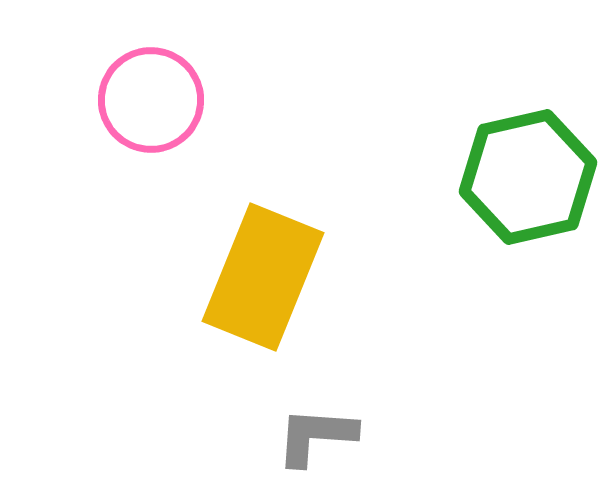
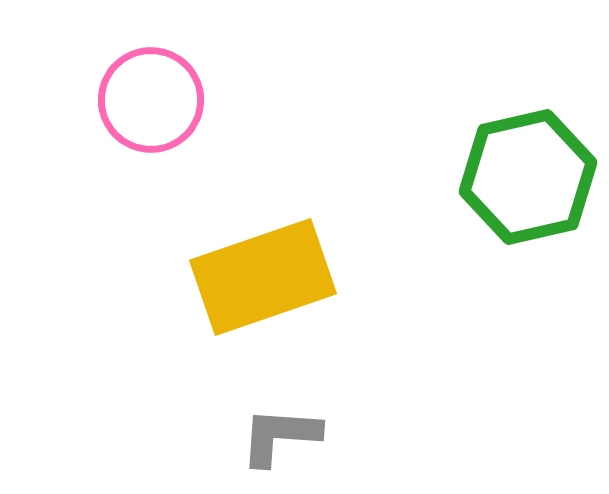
yellow rectangle: rotated 49 degrees clockwise
gray L-shape: moved 36 px left
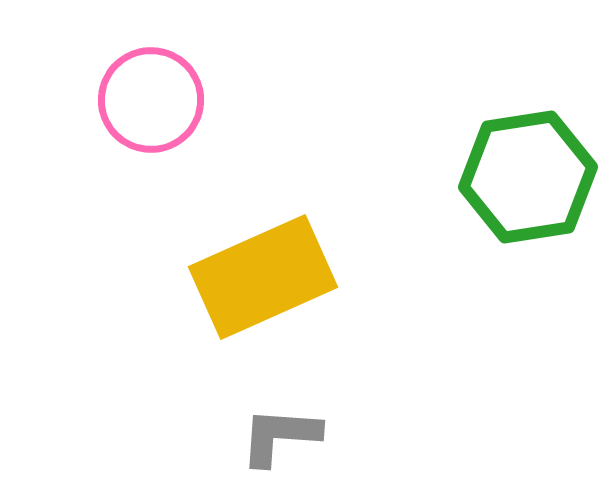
green hexagon: rotated 4 degrees clockwise
yellow rectangle: rotated 5 degrees counterclockwise
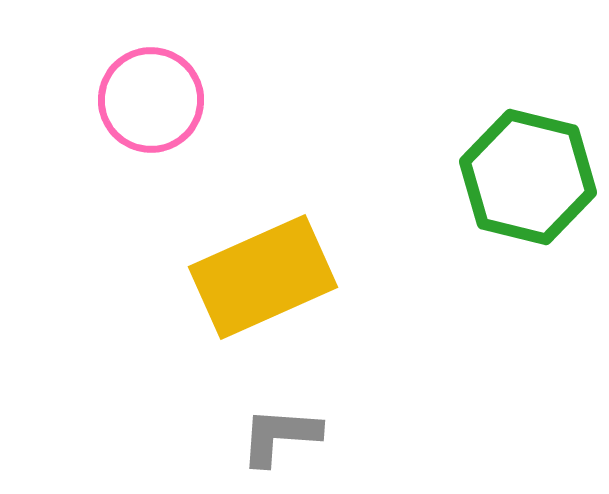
green hexagon: rotated 23 degrees clockwise
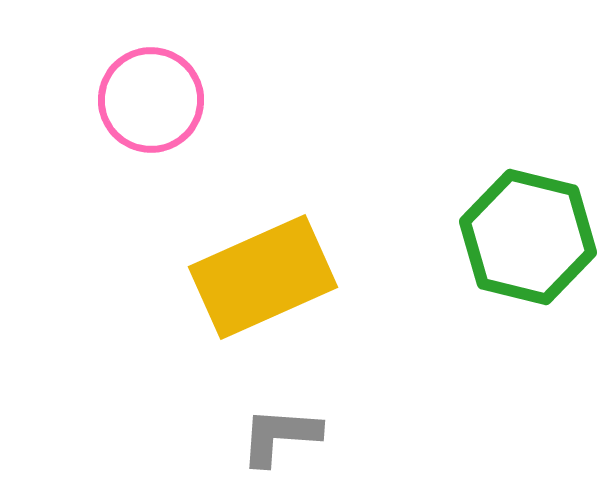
green hexagon: moved 60 px down
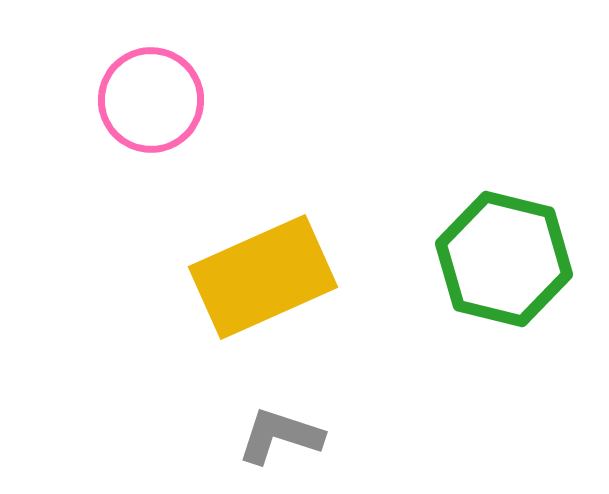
green hexagon: moved 24 px left, 22 px down
gray L-shape: rotated 14 degrees clockwise
